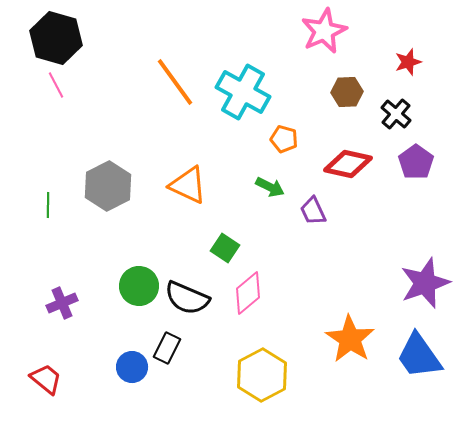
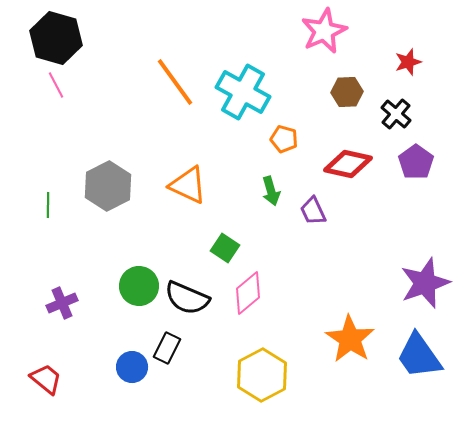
green arrow: moved 1 px right, 4 px down; rotated 48 degrees clockwise
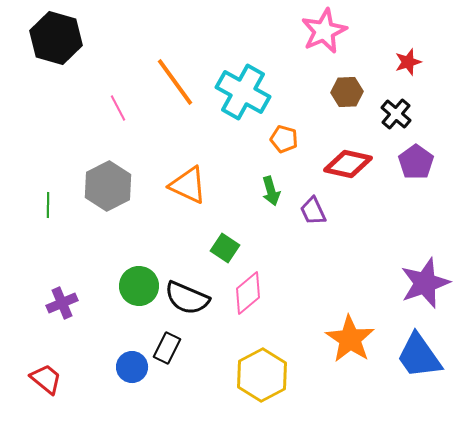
pink line: moved 62 px right, 23 px down
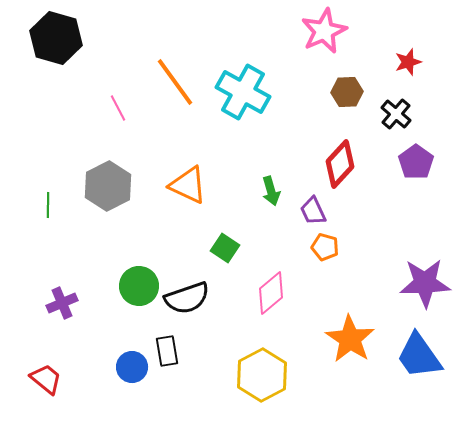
orange pentagon: moved 41 px right, 108 px down
red diamond: moved 8 px left; rotated 60 degrees counterclockwise
purple star: rotated 18 degrees clockwise
pink diamond: moved 23 px right
black semicircle: rotated 42 degrees counterclockwise
black rectangle: moved 3 px down; rotated 36 degrees counterclockwise
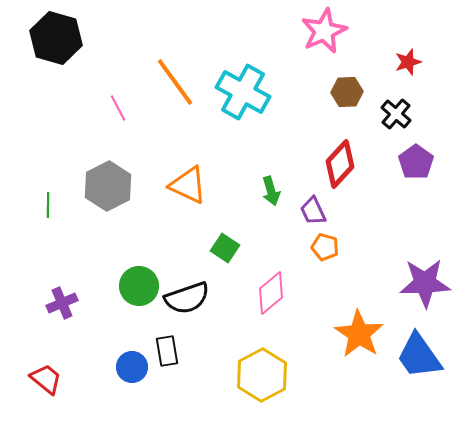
orange star: moved 9 px right, 5 px up
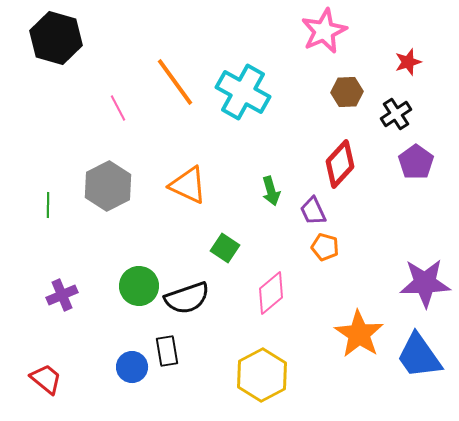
black cross: rotated 16 degrees clockwise
purple cross: moved 8 px up
